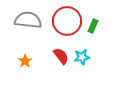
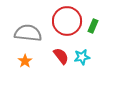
gray semicircle: moved 13 px down
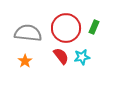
red circle: moved 1 px left, 7 px down
green rectangle: moved 1 px right, 1 px down
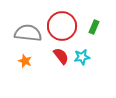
red circle: moved 4 px left, 2 px up
orange star: rotated 16 degrees counterclockwise
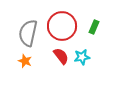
gray semicircle: rotated 84 degrees counterclockwise
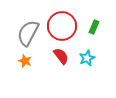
gray semicircle: rotated 16 degrees clockwise
cyan star: moved 5 px right, 1 px down; rotated 14 degrees counterclockwise
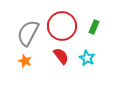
cyan star: rotated 21 degrees counterclockwise
